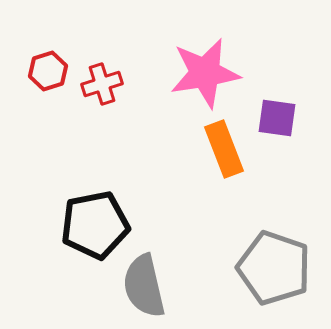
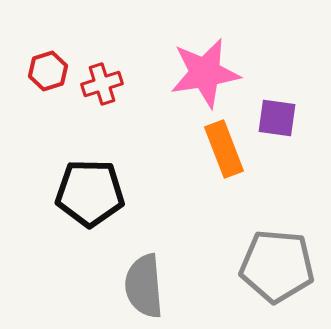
black pentagon: moved 5 px left, 32 px up; rotated 12 degrees clockwise
gray pentagon: moved 3 px right, 2 px up; rotated 14 degrees counterclockwise
gray semicircle: rotated 8 degrees clockwise
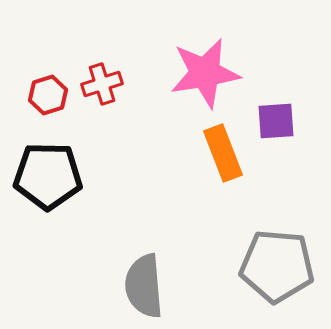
red hexagon: moved 24 px down
purple square: moved 1 px left, 3 px down; rotated 12 degrees counterclockwise
orange rectangle: moved 1 px left, 4 px down
black pentagon: moved 42 px left, 17 px up
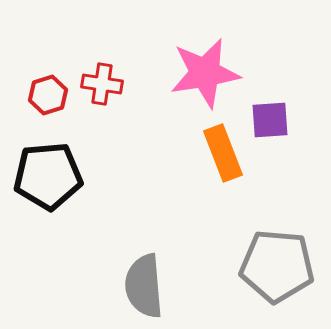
red cross: rotated 27 degrees clockwise
purple square: moved 6 px left, 1 px up
black pentagon: rotated 6 degrees counterclockwise
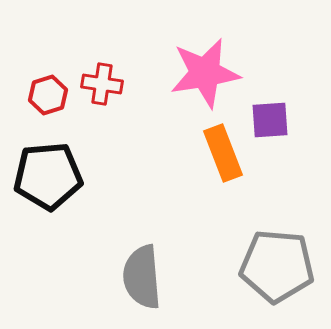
gray semicircle: moved 2 px left, 9 px up
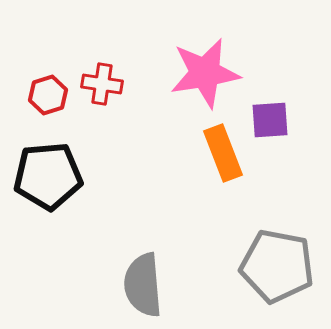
gray pentagon: rotated 6 degrees clockwise
gray semicircle: moved 1 px right, 8 px down
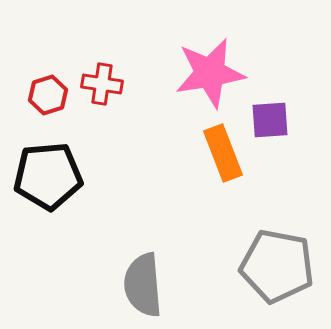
pink star: moved 5 px right
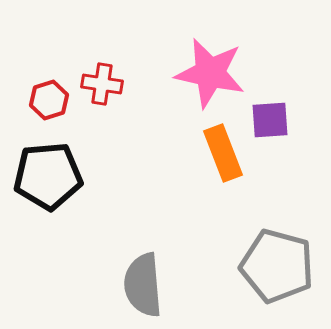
pink star: rotated 22 degrees clockwise
red hexagon: moved 1 px right, 5 px down
gray pentagon: rotated 4 degrees clockwise
